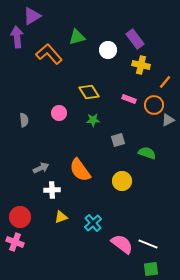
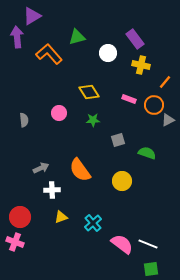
white circle: moved 3 px down
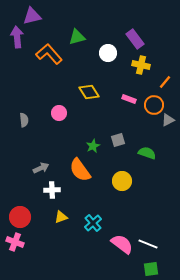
purple triangle: rotated 18 degrees clockwise
green star: moved 26 px down; rotated 24 degrees counterclockwise
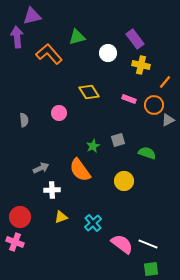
yellow circle: moved 2 px right
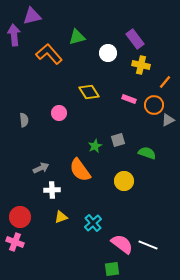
purple arrow: moved 3 px left, 2 px up
green star: moved 2 px right
white line: moved 1 px down
green square: moved 39 px left
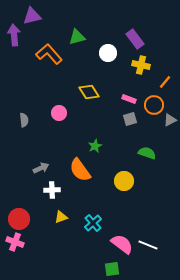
gray triangle: moved 2 px right
gray square: moved 12 px right, 21 px up
red circle: moved 1 px left, 2 px down
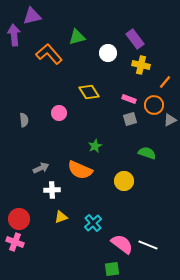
orange semicircle: rotated 30 degrees counterclockwise
